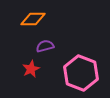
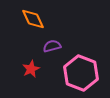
orange diamond: rotated 65 degrees clockwise
purple semicircle: moved 7 px right
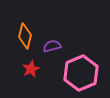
orange diamond: moved 8 px left, 17 px down; rotated 40 degrees clockwise
pink hexagon: rotated 16 degrees clockwise
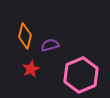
purple semicircle: moved 2 px left, 1 px up
pink hexagon: moved 2 px down
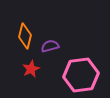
purple semicircle: moved 1 px down
pink hexagon: rotated 16 degrees clockwise
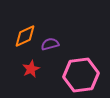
orange diamond: rotated 50 degrees clockwise
purple semicircle: moved 2 px up
